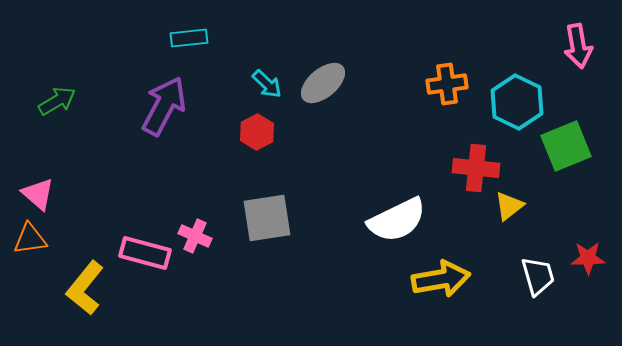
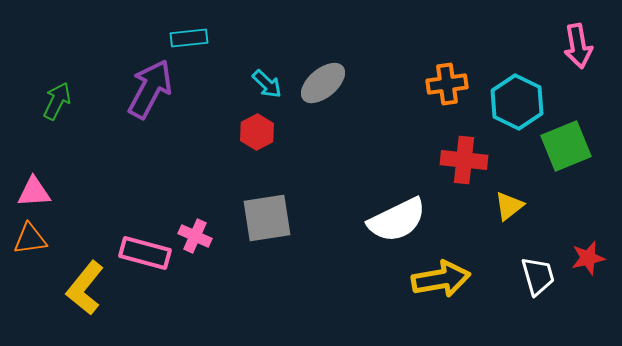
green arrow: rotated 33 degrees counterclockwise
purple arrow: moved 14 px left, 17 px up
red cross: moved 12 px left, 8 px up
pink triangle: moved 4 px left, 2 px up; rotated 45 degrees counterclockwise
red star: rotated 12 degrees counterclockwise
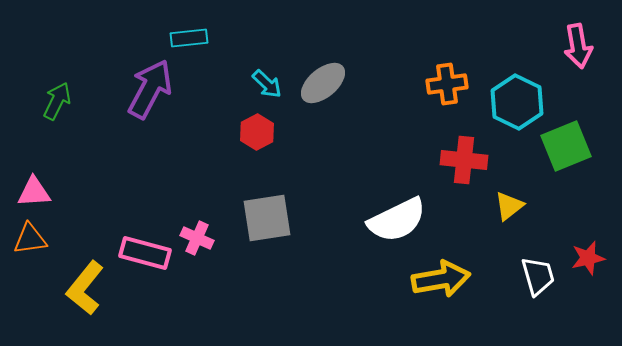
pink cross: moved 2 px right, 2 px down
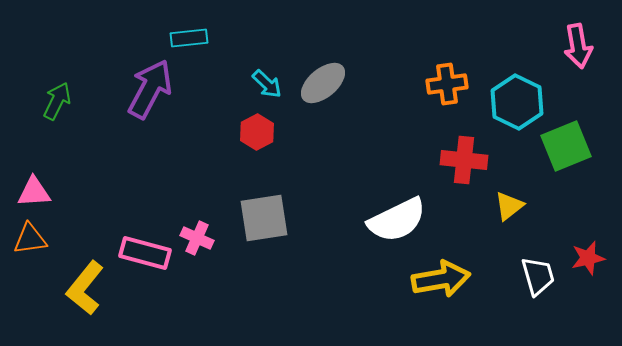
gray square: moved 3 px left
